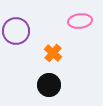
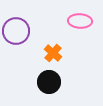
pink ellipse: rotated 10 degrees clockwise
black circle: moved 3 px up
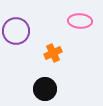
orange cross: rotated 24 degrees clockwise
black circle: moved 4 px left, 7 px down
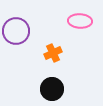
black circle: moved 7 px right
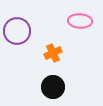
purple circle: moved 1 px right
black circle: moved 1 px right, 2 px up
